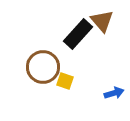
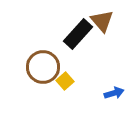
yellow square: rotated 30 degrees clockwise
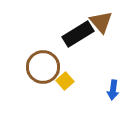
brown triangle: moved 1 px left, 1 px down
black rectangle: rotated 16 degrees clockwise
blue arrow: moved 1 px left, 3 px up; rotated 114 degrees clockwise
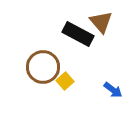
black rectangle: rotated 60 degrees clockwise
blue arrow: rotated 60 degrees counterclockwise
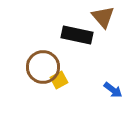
brown triangle: moved 2 px right, 5 px up
black rectangle: moved 1 px left, 1 px down; rotated 16 degrees counterclockwise
yellow square: moved 6 px left, 1 px up; rotated 12 degrees clockwise
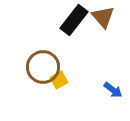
black rectangle: moved 3 px left, 15 px up; rotated 64 degrees counterclockwise
